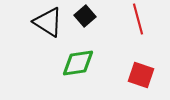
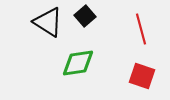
red line: moved 3 px right, 10 px down
red square: moved 1 px right, 1 px down
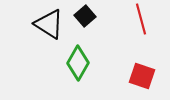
black triangle: moved 1 px right, 2 px down
red line: moved 10 px up
green diamond: rotated 52 degrees counterclockwise
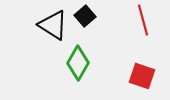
red line: moved 2 px right, 1 px down
black triangle: moved 4 px right, 1 px down
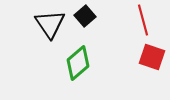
black triangle: moved 3 px left, 1 px up; rotated 24 degrees clockwise
green diamond: rotated 20 degrees clockwise
red square: moved 10 px right, 19 px up
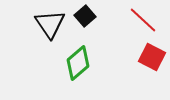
red line: rotated 32 degrees counterclockwise
red square: rotated 8 degrees clockwise
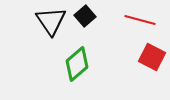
red line: moved 3 px left; rotated 28 degrees counterclockwise
black triangle: moved 1 px right, 3 px up
green diamond: moved 1 px left, 1 px down
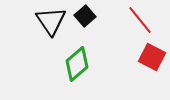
red line: rotated 36 degrees clockwise
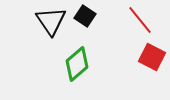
black square: rotated 15 degrees counterclockwise
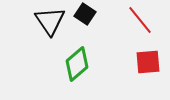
black square: moved 2 px up
black triangle: moved 1 px left
red square: moved 4 px left, 5 px down; rotated 32 degrees counterclockwise
